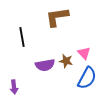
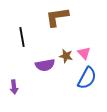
brown star: moved 5 px up
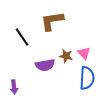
brown L-shape: moved 5 px left, 4 px down
black line: rotated 24 degrees counterclockwise
blue semicircle: rotated 25 degrees counterclockwise
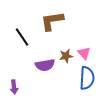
brown star: rotated 24 degrees counterclockwise
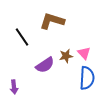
brown L-shape: rotated 25 degrees clockwise
purple semicircle: rotated 24 degrees counterclockwise
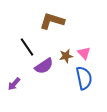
black line: moved 5 px right, 10 px down
purple semicircle: moved 1 px left, 1 px down
blue semicircle: moved 3 px left; rotated 15 degrees counterclockwise
purple arrow: moved 3 px up; rotated 48 degrees clockwise
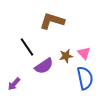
blue semicircle: moved 1 px right
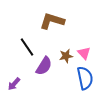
purple semicircle: rotated 24 degrees counterclockwise
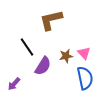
brown L-shape: moved 1 px left, 1 px up; rotated 30 degrees counterclockwise
purple semicircle: moved 1 px left
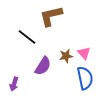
brown L-shape: moved 4 px up
black line: moved 10 px up; rotated 18 degrees counterclockwise
purple arrow: rotated 24 degrees counterclockwise
